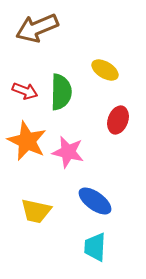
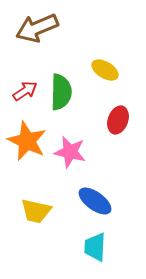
red arrow: rotated 55 degrees counterclockwise
pink star: moved 2 px right
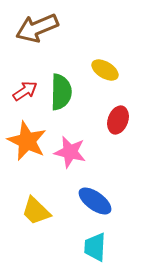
yellow trapezoid: rotated 32 degrees clockwise
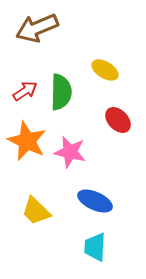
red ellipse: rotated 64 degrees counterclockwise
blue ellipse: rotated 12 degrees counterclockwise
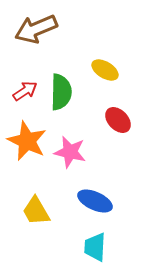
brown arrow: moved 1 px left, 1 px down
yellow trapezoid: rotated 16 degrees clockwise
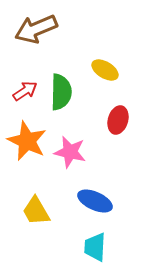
red ellipse: rotated 60 degrees clockwise
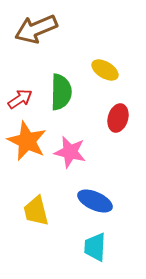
red arrow: moved 5 px left, 8 px down
red ellipse: moved 2 px up
yellow trapezoid: rotated 16 degrees clockwise
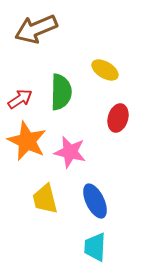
blue ellipse: rotated 40 degrees clockwise
yellow trapezoid: moved 9 px right, 12 px up
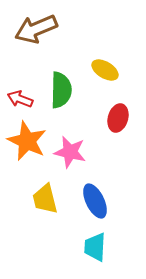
green semicircle: moved 2 px up
red arrow: rotated 125 degrees counterclockwise
